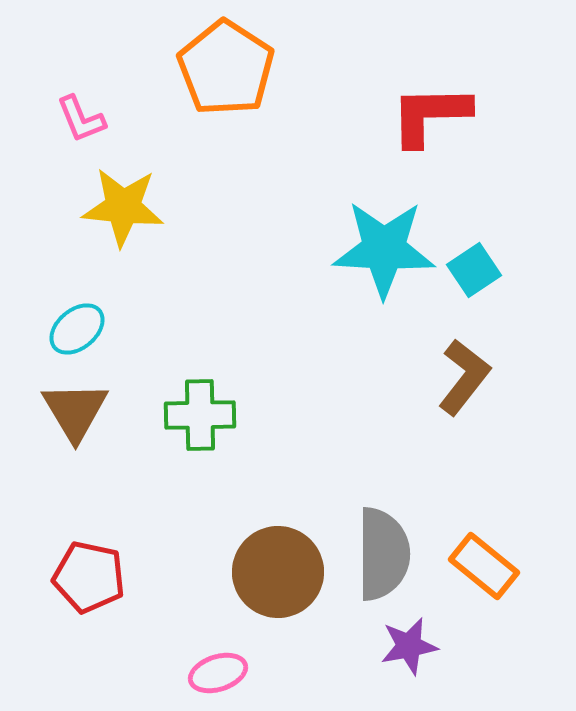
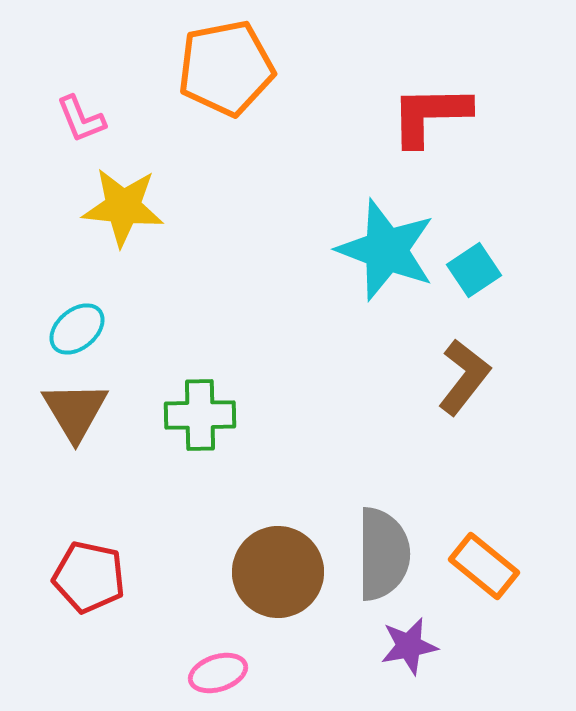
orange pentagon: rotated 28 degrees clockwise
cyan star: moved 2 px right, 1 px down; rotated 18 degrees clockwise
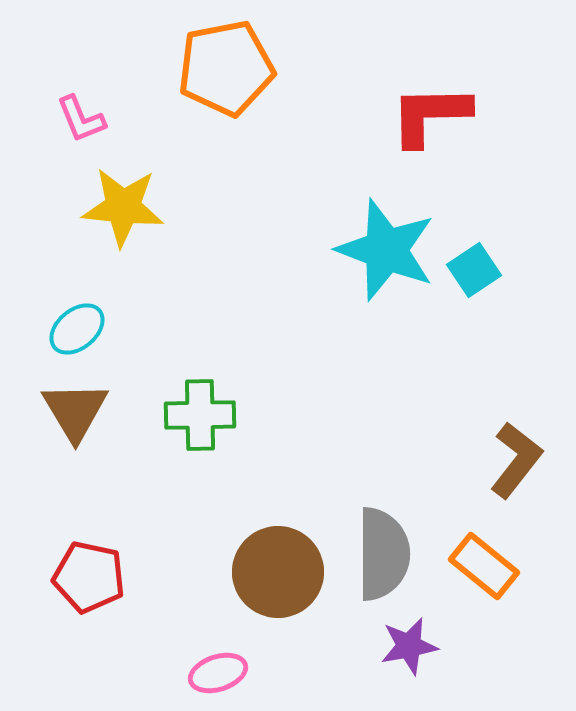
brown L-shape: moved 52 px right, 83 px down
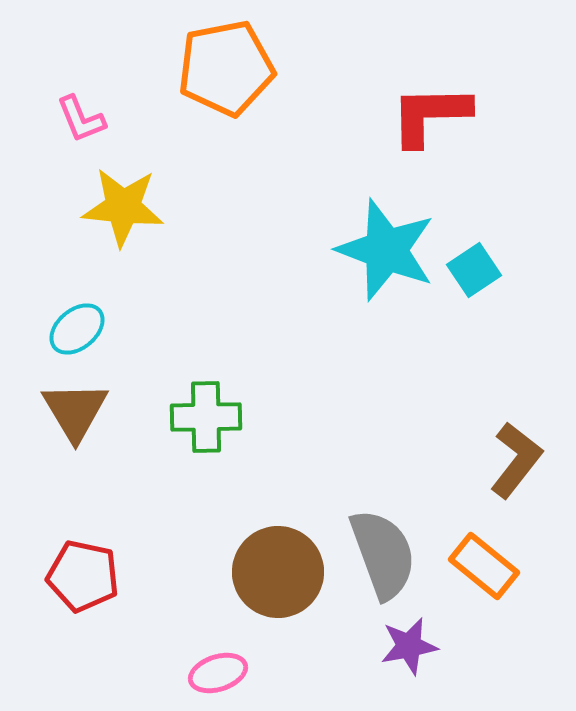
green cross: moved 6 px right, 2 px down
gray semicircle: rotated 20 degrees counterclockwise
red pentagon: moved 6 px left, 1 px up
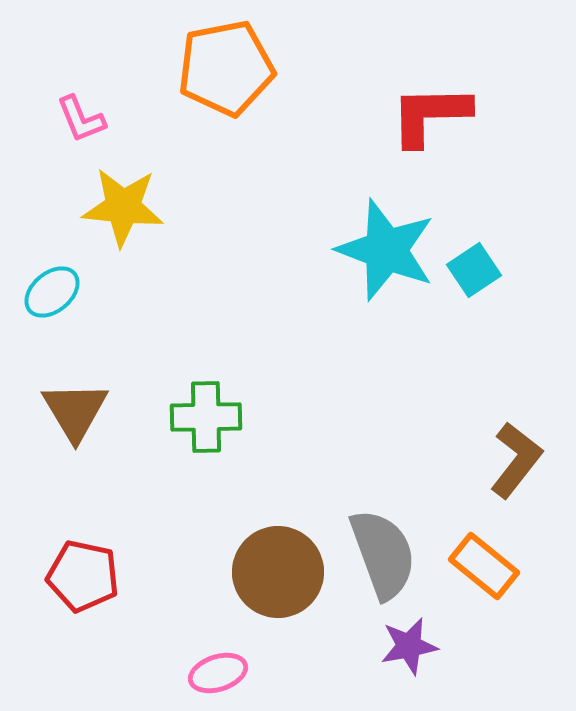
cyan ellipse: moved 25 px left, 37 px up
